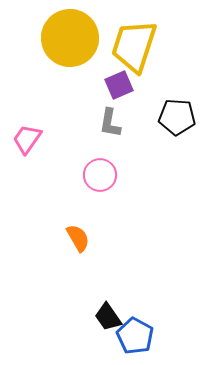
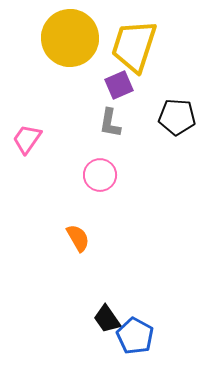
black trapezoid: moved 1 px left, 2 px down
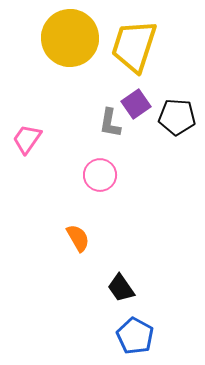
purple square: moved 17 px right, 19 px down; rotated 12 degrees counterclockwise
black trapezoid: moved 14 px right, 31 px up
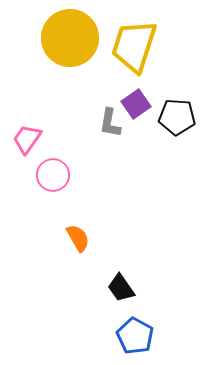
pink circle: moved 47 px left
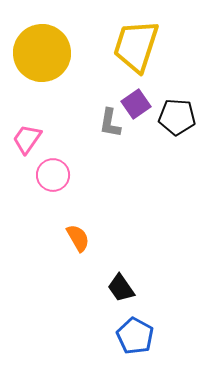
yellow circle: moved 28 px left, 15 px down
yellow trapezoid: moved 2 px right
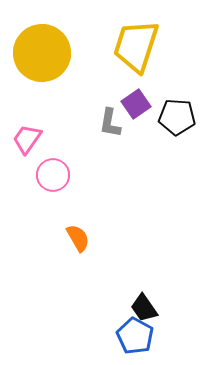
black trapezoid: moved 23 px right, 20 px down
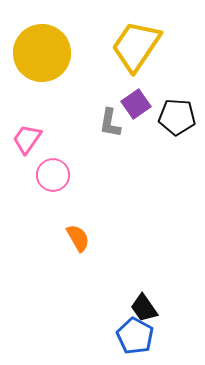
yellow trapezoid: rotated 16 degrees clockwise
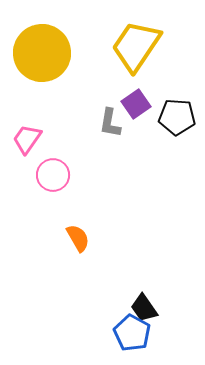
blue pentagon: moved 3 px left, 3 px up
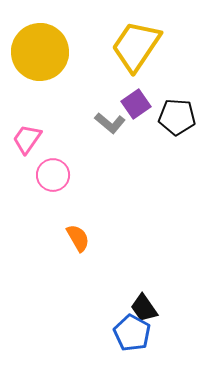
yellow circle: moved 2 px left, 1 px up
gray L-shape: rotated 60 degrees counterclockwise
